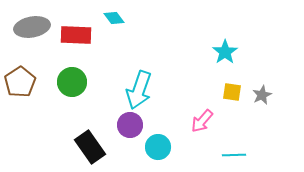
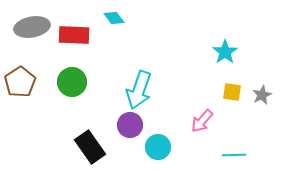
red rectangle: moved 2 px left
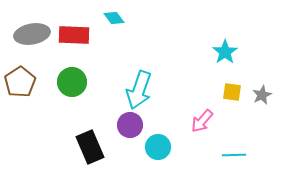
gray ellipse: moved 7 px down
black rectangle: rotated 12 degrees clockwise
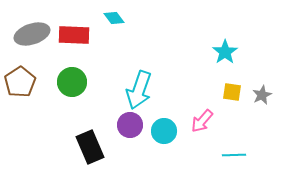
gray ellipse: rotated 8 degrees counterclockwise
cyan circle: moved 6 px right, 16 px up
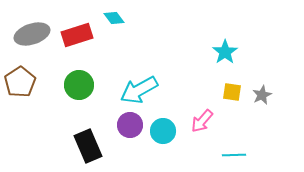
red rectangle: moved 3 px right; rotated 20 degrees counterclockwise
green circle: moved 7 px right, 3 px down
cyan arrow: rotated 42 degrees clockwise
cyan circle: moved 1 px left
black rectangle: moved 2 px left, 1 px up
